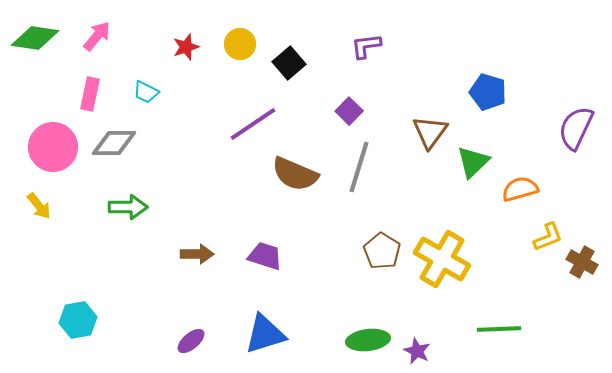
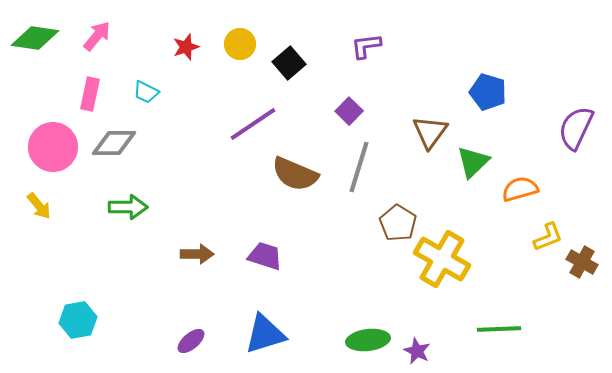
brown pentagon: moved 16 px right, 28 px up
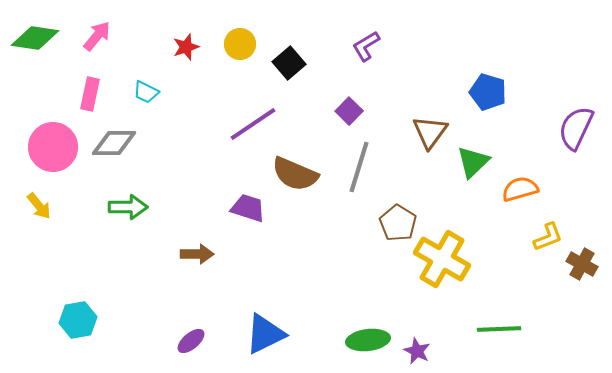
purple L-shape: rotated 24 degrees counterclockwise
purple trapezoid: moved 17 px left, 48 px up
brown cross: moved 2 px down
blue triangle: rotated 9 degrees counterclockwise
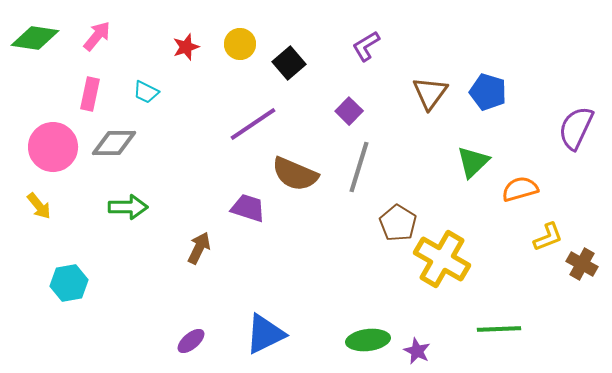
brown triangle: moved 39 px up
brown arrow: moved 2 px right, 6 px up; rotated 64 degrees counterclockwise
cyan hexagon: moved 9 px left, 37 px up
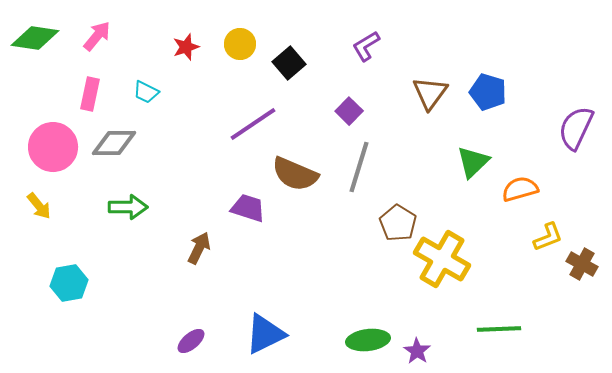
purple star: rotated 8 degrees clockwise
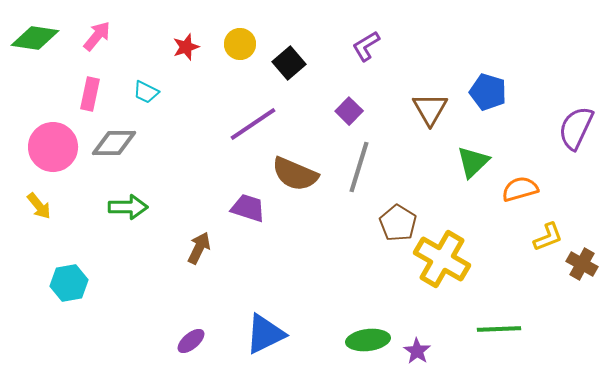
brown triangle: moved 16 px down; rotated 6 degrees counterclockwise
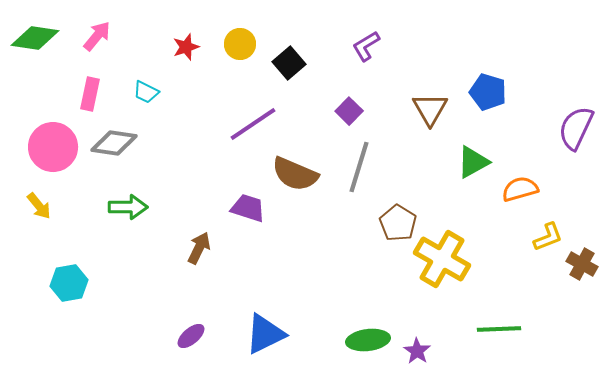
gray diamond: rotated 9 degrees clockwise
green triangle: rotated 15 degrees clockwise
purple ellipse: moved 5 px up
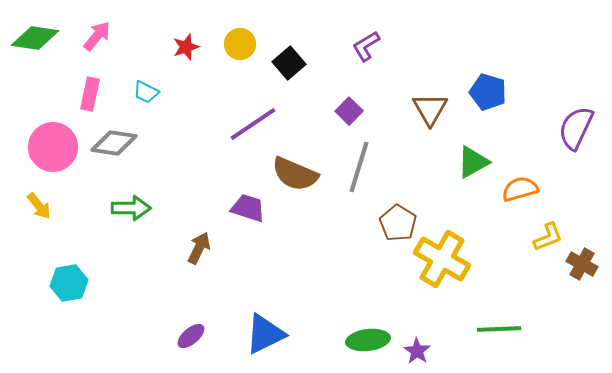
green arrow: moved 3 px right, 1 px down
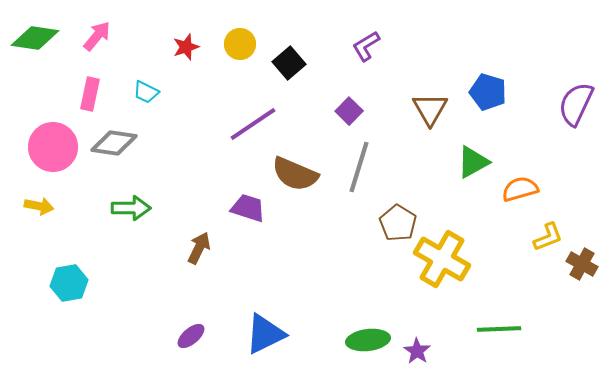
purple semicircle: moved 24 px up
yellow arrow: rotated 40 degrees counterclockwise
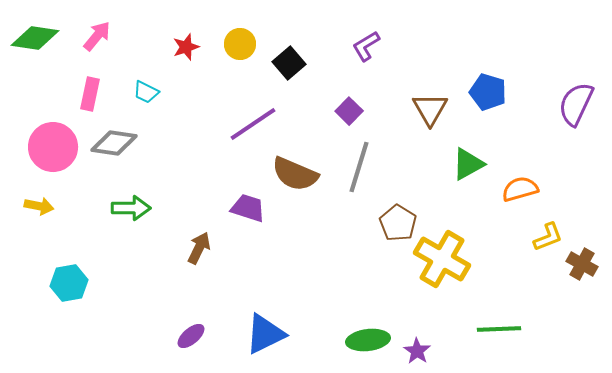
green triangle: moved 5 px left, 2 px down
